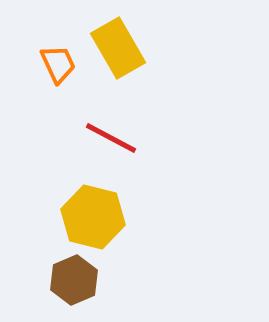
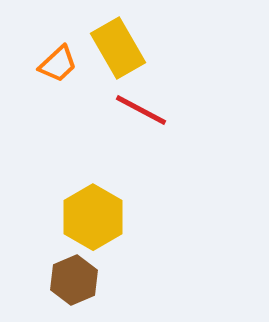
orange trapezoid: rotated 72 degrees clockwise
red line: moved 30 px right, 28 px up
yellow hexagon: rotated 16 degrees clockwise
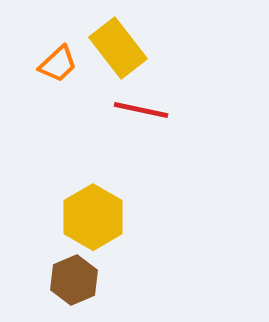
yellow rectangle: rotated 8 degrees counterclockwise
red line: rotated 16 degrees counterclockwise
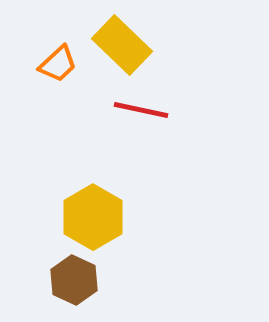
yellow rectangle: moved 4 px right, 3 px up; rotated 8 degrees counterclockwise
brown hexagon: rotated 12 degrees counterclockwise
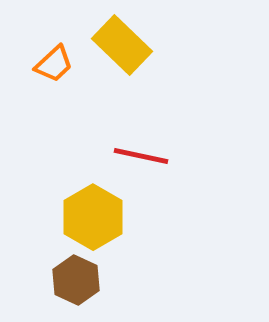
orange trapezoid: moved 4 px left
red line: moved 46 px down
brown hexagon: moved 2 px right
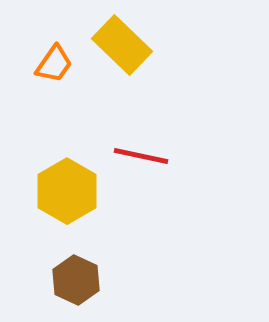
orange trapezoid: rotated 12 degrees counterclockwise
yellow hexagon: moved 26 px left, 26 px up
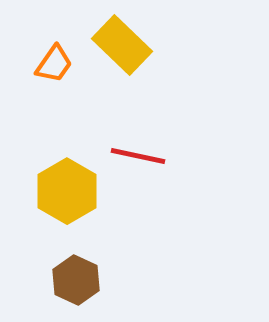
red line: moved 3 px left
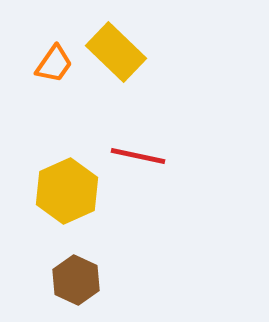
yellow rectangle: moved 6 px left, 7 px down
yellow hexagon: rotated 6 degrees clockwise
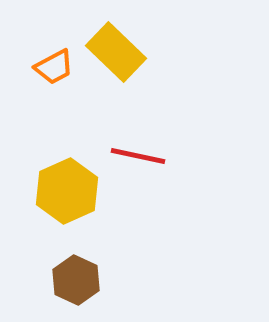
orange trapezoid: moved 3 px down; rotated 27 degrees clockwise
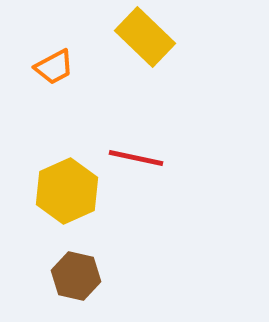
yellow rectangle: moved 29 px right, 15 px up
red line: moved 2 px left, 2 px down
brown hexagon: moved 4 px up; rotated 12 degrees counterclockwise
